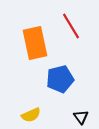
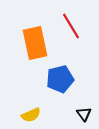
black triangle: moved 3 px right, 3 px up
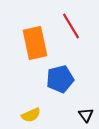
black triangle: moved 2 px right, 1 px down
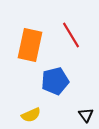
red line: moved 9 px down
orange rectangle: moved 5 px left, 2 px down; rotated 24 degrees clockwise
blue pentagon: moved 5 px left, 2 px down
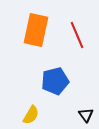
red line: moved 6 px right; rotated 8 degrees clockwise
orange rectangle: moved 6 px right, 15 px up
yellow semicircle: rotated 36 degrees counterclockwise
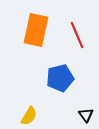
blue pentagon: moved 5 px right, 3 px up
yellow semicircle: moved 2 px left, 1 px down
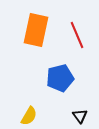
black triangle: moved 6 px left, 1 px down
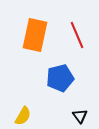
orange rectangle: moved 1 px left, 5 px down
yellow semicircle: moved 6 px left
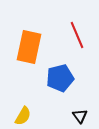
orange rectangle: moved 6 px left, 12 px down
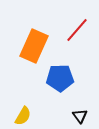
red line: moved 5 px up; rotated 64 degrees clockwise
orange rectangle: moved 5 px right, 1 px up; rotated 12 degrees clockwise
blue pentagon: rotated 12 degrees clockwise
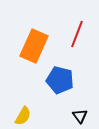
red line: moved 4 px down; rotated 20 degrees counterclockwise
blue pentagon: moved 2 px down; rotated 16 degrees clockwise
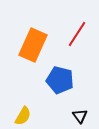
red line: rotated 12 degrees clockwise
orange rectangle: moved 1 px left, 1 px up
